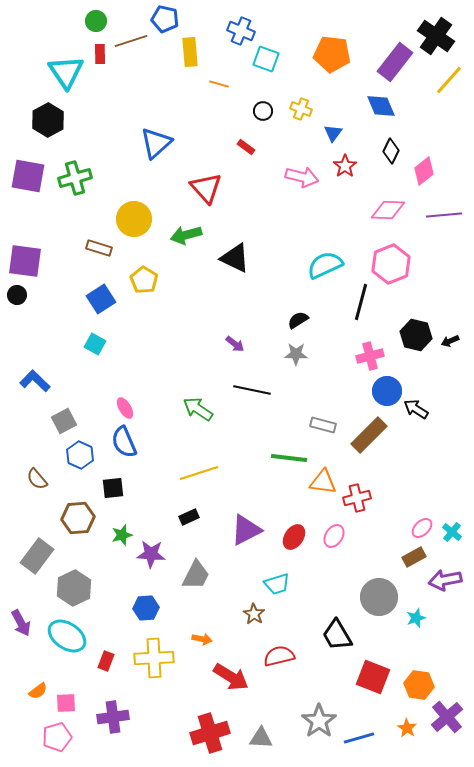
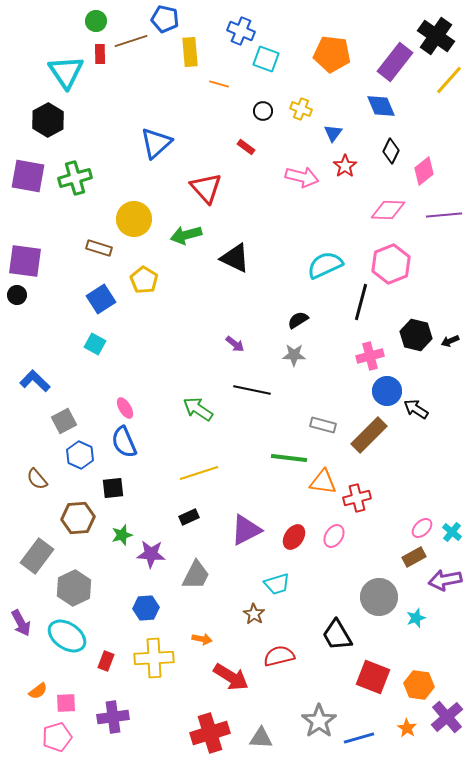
gray star at (296, 354): moved 2 px left, 1 px down
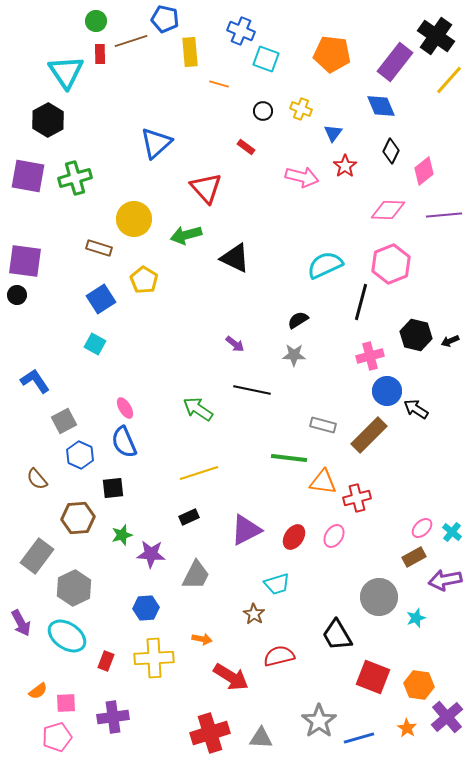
blue L-shape at (35, 381): rotated 12 degrees clockwise
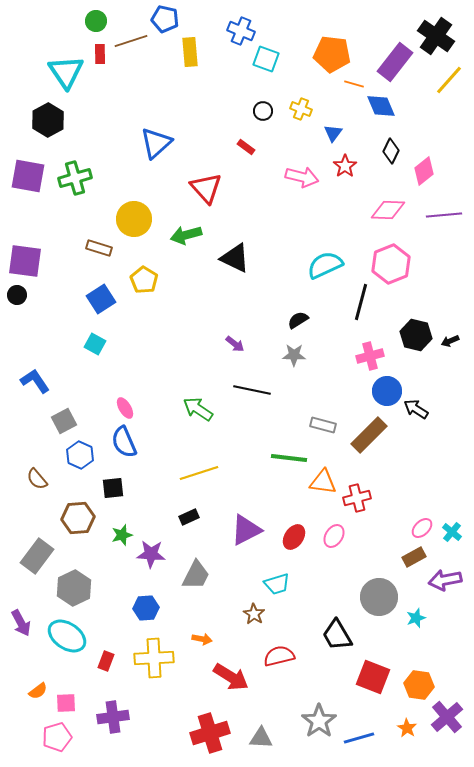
orange line at (219, 84): moved 135 px right
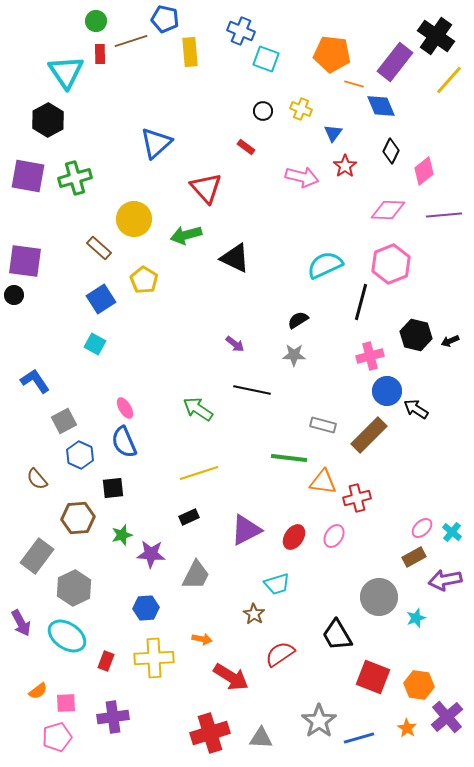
brown rectangle at (99, 248): rotated 25 degrees clockwise
black circle at (17, 295): moved 3 px left
red semicircle at (279, 656): moved 1 px right, 2 px up; rotated 20 degrees counterclockwise
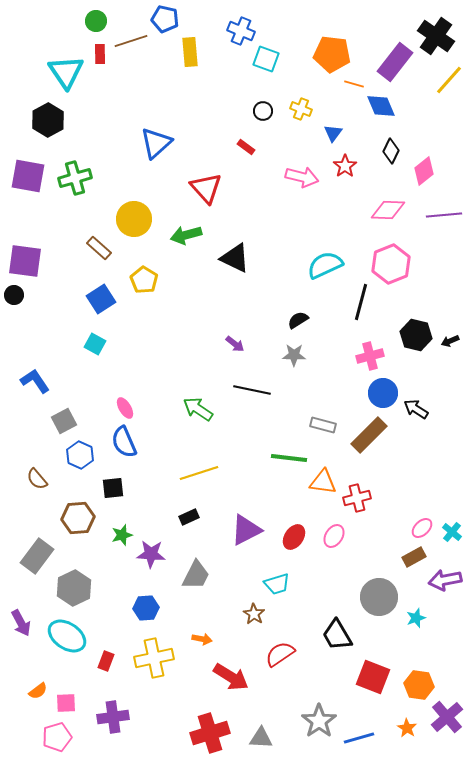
blue circle at (387, 391): moved 4 px left, 2 px down
yellow cross at (154, 658): rotated 9 degrees counterclockwise
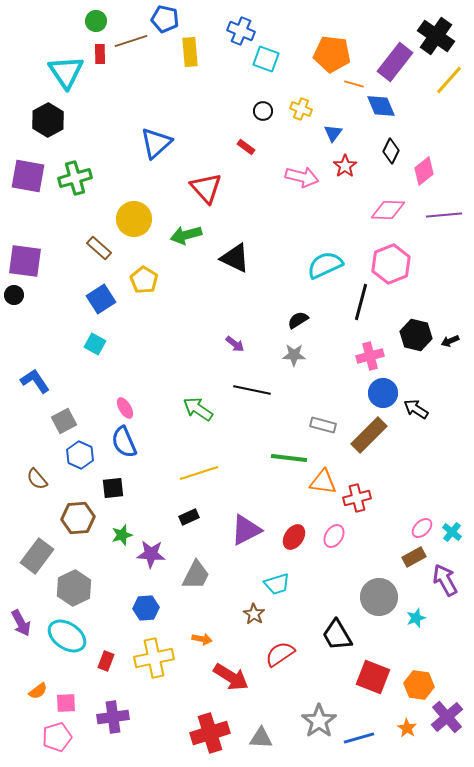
purple arrow at (445, 580): rotated 72 degrees clockwise
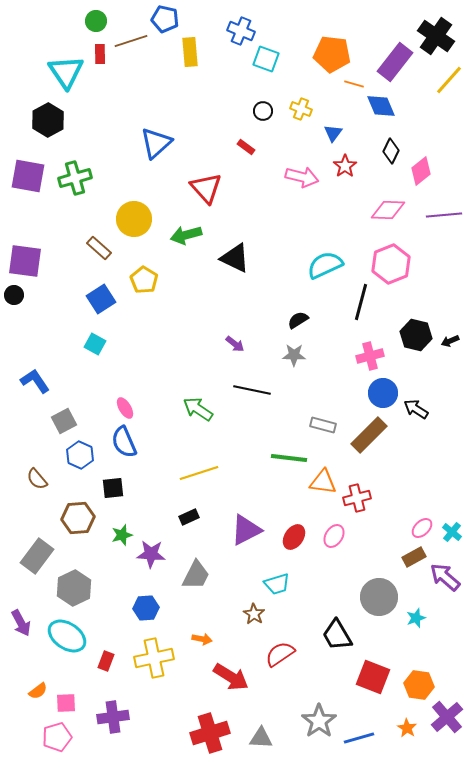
pink diamond at (424, 171): moved 3 px left
purple arrow at (445, 580): moved 3 px up; rotated 20 degrees counterclockwise
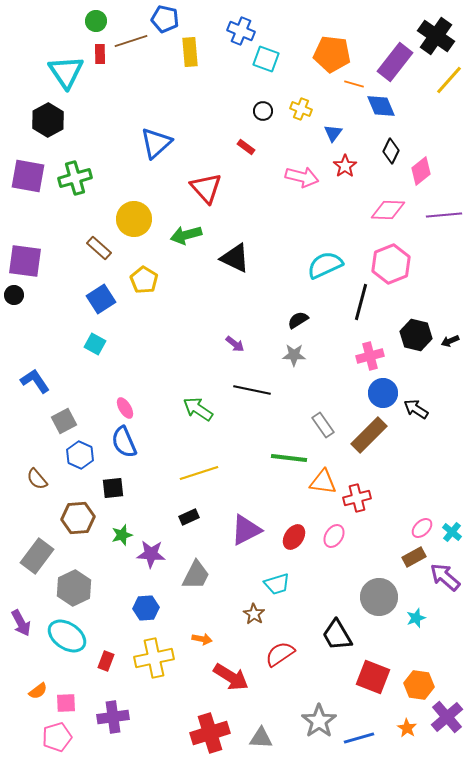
gray rectangle at (323, 425): rotated 40 degrees clockwise
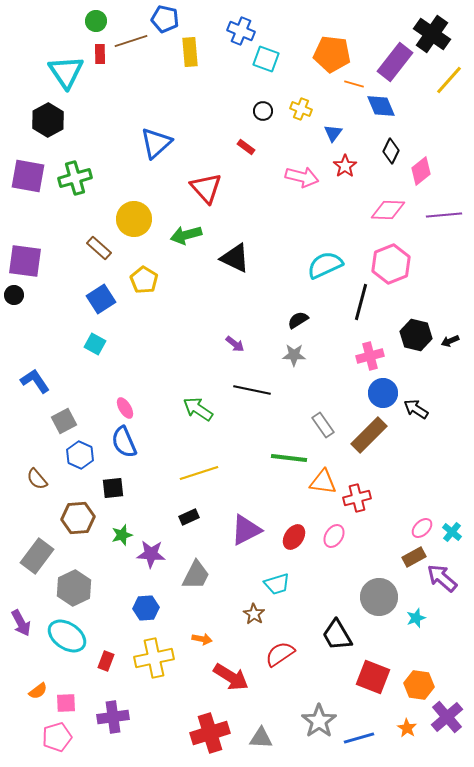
black cross at (436, 36): moved 4 px left, 2 px up
purple arrow at (445, 577): moved 3 px left, 1 px down
